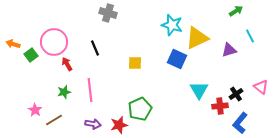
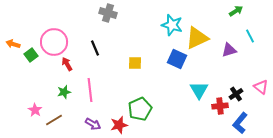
purple arrow: rotated 21 degrees clockwise
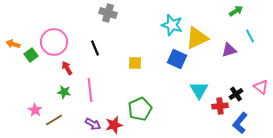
red arrow: moved 4 px down
green star: rotated 24 degrees clockwise
red star: moved 5 px left
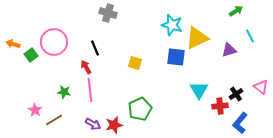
blue square: moved 1 px left, 2 px up; rotated 18 degrees counterclockwise
yellow square: rotated 16 degrees clockwise
red arrow: moved 19 px right, 1 px up
